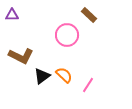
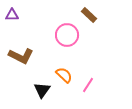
black triangle: moved 14 px down; rotated 18 degrees counterclockwise
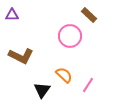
pink circle: moved 3 px right, 1 px down
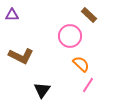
orange semicircle: moved 17 px right, 11 px up
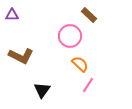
orange semicircle: moved 1 px left
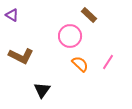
purple triangle: rotated 32 degrees clockwise
pink line: moved 20 px right, 23 px up
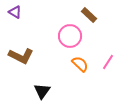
purple triangle: moved 3 px right, 3 px up
black triangle: moved 1 px down
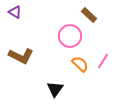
pink line: moved 5 px left, 1 px up
black triangle: moved 13 px right, 2 px up
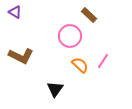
orange semicircle: moved 1 px down
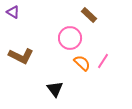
purple triangle: moved 2 px left
pink circle: moved 2 px down
orange semicircle: moved 2 px right, 2 px up
black triangle: rotated 12 degrees counterclockwise
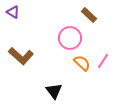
brown L-shape: rotated 15 degrees clockwise
black triangle: moved 1 px left, 2 px down
